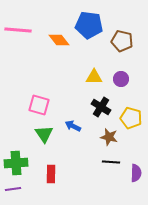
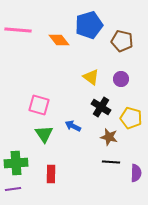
blue pentagon: rotated 24 degrees counterclockwise
yellow triangle: moved 3 px left; rotated 36 degrees clockwise
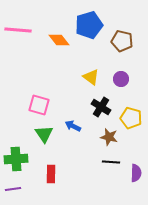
green cross: moved 4 px up
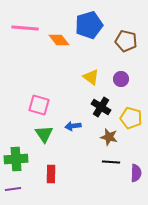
pink line: moved 7 px right, 2 px up
brown pentagon: moved 4 px right
blue arrow: rotated 35 degrees counterclockwise
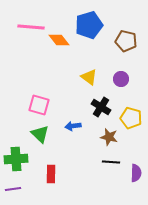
pink line: moved 6 px right, 1 px up
yellow triangle: moved 2 px left
green triangle: moved 4 px left; rotated 12 degrees counterclockwise
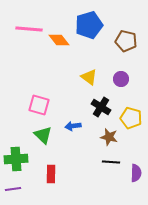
pink line: moved 2 px left, 2 px down
green triangle: moved 3 px right, 1 px down
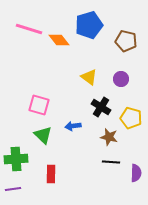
pink line: rotated 12 degrees clockwise
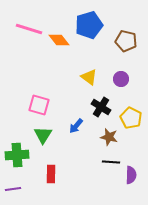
yellow pentagon: rotated 10 degrees clockwise
blue arrow: moved 3 px right; rotated 42 degrees counterclockwise
green triangle: rotated 18 degrees clockwise
green cross: moved 1 px right, 4 px up
purple semicircle: moved 5 px left, 2 px down
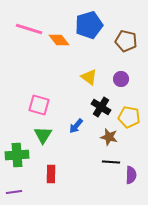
yellow pentagon: moved 2 px left, 1 px up; rotated 15 degrees counterclockwise
purple line: moved 1 px right, 3 px down
